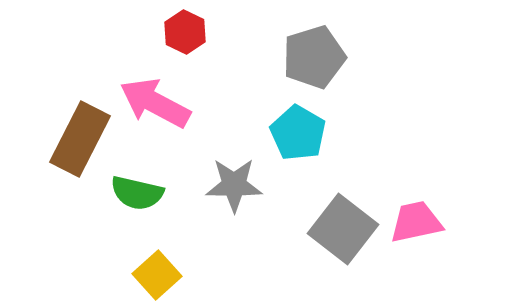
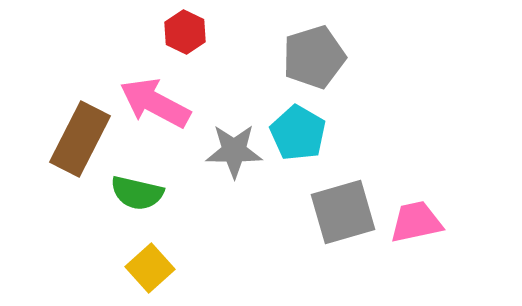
gray star: moved 34 px up
gray square: moved 17 px up; rotated 36 degrees clockwise
yellow square: moved 7 px left, 7 px up
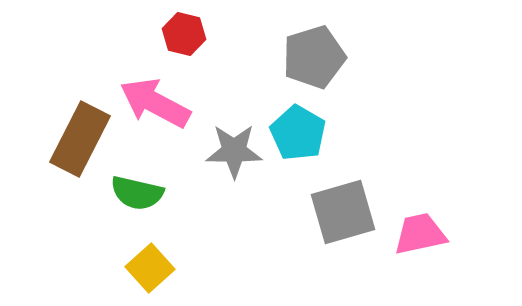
red hexagon: moved 1 px left, 2 px down; rotated 12 degrees counterclockwise
pink trapezoid: moved 4 px right, 12 px down
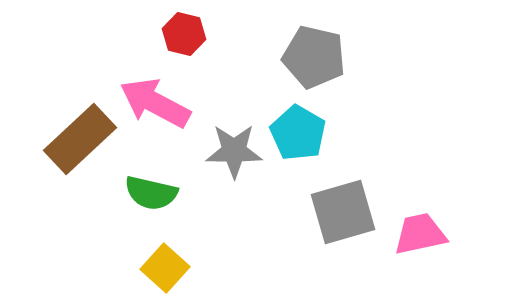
gray pentagon: rotated 30 degrees clockwise
brown rectangle: rotated 20 degrees clockwise
green semicircle: moved 14 px right
yellow square: moved 15 px right; rotated 6 degrees counterclockwise
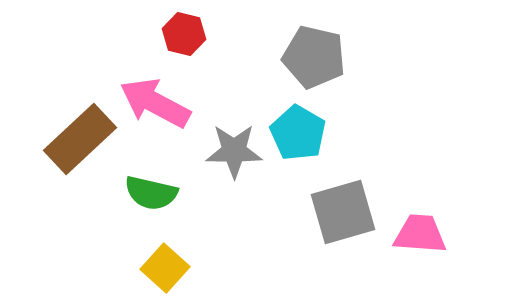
pink trapezoid: rotated 16 degrees clockwise
